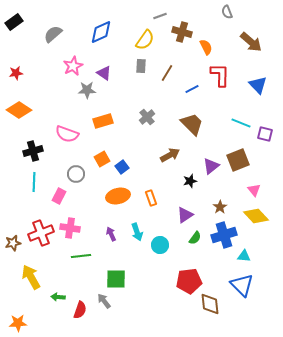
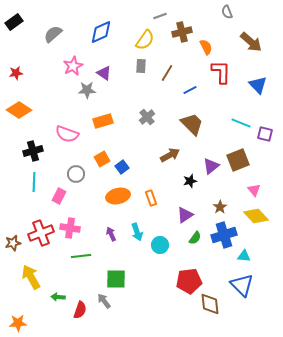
brown cross at (182, 32): rotated 30 degrees counterclockwise
red L-shape at (220, 75): moved 1 px right, 3 px up
blue line at (192, 89): moved 2 px left, 1 px down
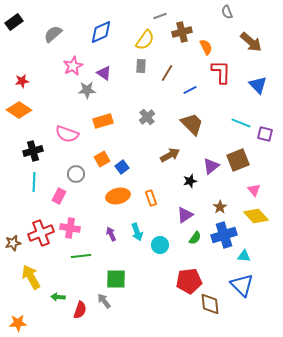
red star at (16, 73): moved 6 px right, 8 px down
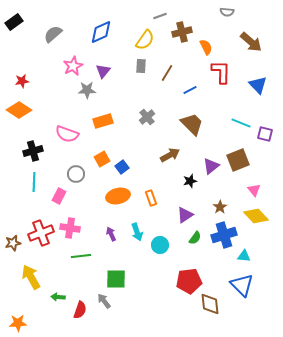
gray semicircle at (227, 12): rotated 64 degrees counterclockwise
purple triangle at (104, 73): moved 1 px left, 2 px up; rotated 35 degrees clockwise
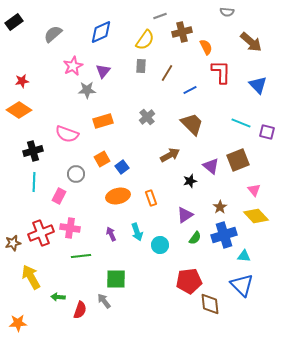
purple square at (265, 134): moved 2 px right, 2 px up
purple triangle at (211, 166): rotated 42 degrees counterclockwise
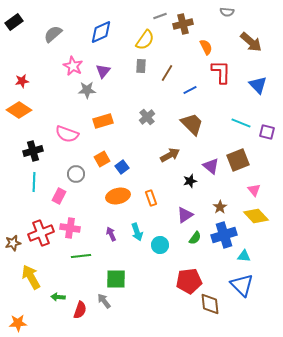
brown cross at (182, 32): moved 1 px right, 8 px up
pink star at (73, 66): rotated 18 degrees counterclockwise
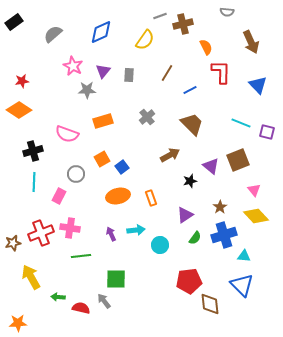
brown arrow at (251, 42): rotated 25 degrees clockwise
gray rectangle at (141, 66): moved 12 px left, 9 px down
cyan arrow at (137, 232): moved 1 px left, 2 px up; rotated 78 degrees counterclockwise
red semicircle at (80, 310): moved 1 px right, 2 px up; rotated 96 degrees counterclockwise
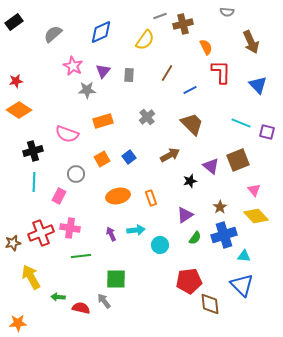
red star at (22, 81): moved 6 px left
blue square at (122, 167): moved 7 px right, 10 px up
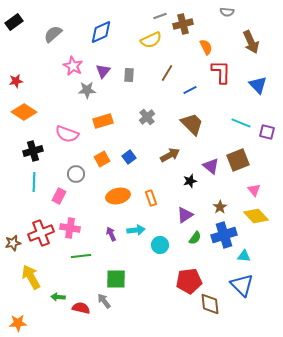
yellow semicircle at (145, 40): moved 6 px right; rotated 30 degrees clockwise
orange diamond at (19, 110): moved 5 px right, 2 px down
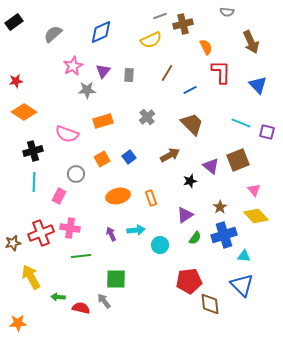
pink star at (73, 66): rotated 18 degrees clockwise
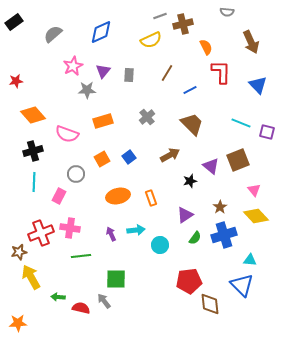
orange diamond at (24, 112): moved 9 px right, 3 px down; rotated 15 degrees clockwise
brown star at (13, 243): moved 6 px right, 9 px down
cyan triangle at (244, 256): moved 6 px right, 4 px down
